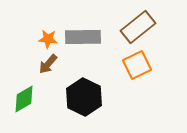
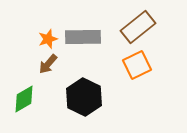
orange star: rotated 24 degrees counterclockwise
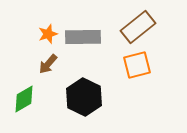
orange star: moved 5 px up
orange square: rotated 12 degrees clockwise
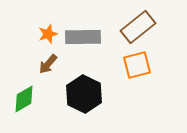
black hexagon: moved 3 px up
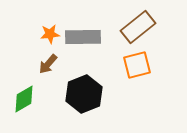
orange star: moved 2 px right; rotated 12 degrees clockwise
black hexagon: rotated 12 degrees clockwise
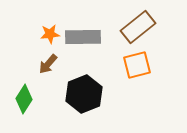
green diamond: rotated 28 degrees counterclockwise
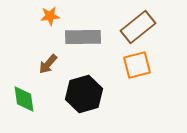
orange star: moved 18 px up
black hexagon: rotated 6 degrees clockwise
green diamond: rotated 40 degrees counterclockwise
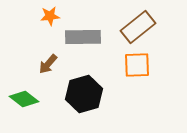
orange square: rotated 12 degrees clockwise
green diamond: rotated 44 degrees counterclockwise
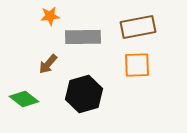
brown rectangle: rotated 28 degrees clockwise
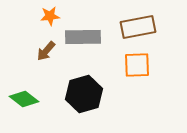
brown arrow: moved 2 px left, 13 px up
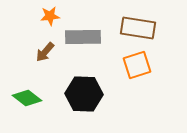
brown rectangle: moved 1 px down; rotated 20 degrees clockwise
brown arrow: moved 1 px left, 1 px down
orange square: rotated 16 degrees counterclockwise
black hexagon: rotated 18 degrees clockwise
green diamond: moved 3 px right, 1 px up
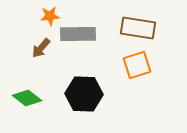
gray rectangle: moved 5 px left, 3 px up
brown arrow: moved 4 px left, 4 px up
